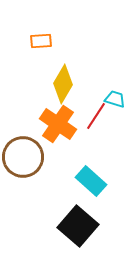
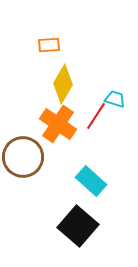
orange rectangle: moved 8 px right, 4 px down
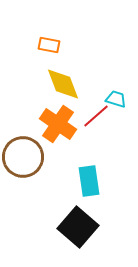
orange rectangle: rotated 15 degrees clockwise
yellow diamond: rotated 51 degrees counterclockwise
cyan trapezoid: moved 1 px right
red line: rotated 16 degrees clockwise
cyan rectangle: moved 2 px left; rotated 40 degrees clockwise
black square: moved 1 px down
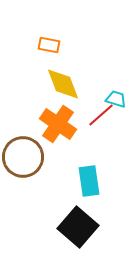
red line: moved 5 px right, 1 px up
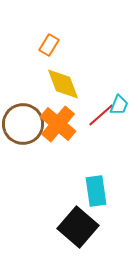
orange rectangle: rotated 70 degrees counterclockwise
cyan trapezoid: moved 3 px right, 6 px down; rotated 95 degrees clockwise
orange cross: rotated 6 degrees clockwise
brown circle: moved 33 px up
cyan rectangle: moved 7 px right, 10 px down
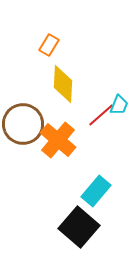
yellow diamond: rotated 24 degrees clockwise
orange cross: moved 16 px down
cyan rectangle: rotated 48 degrees clockwise
black square: moved 1 px right
